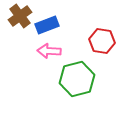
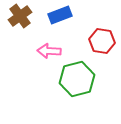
blue rectangle: moved 13 px right, 10 px up
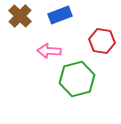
brown cross: rotated 10 degrees counterclockwise
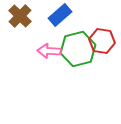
blue rectangle: rotated 20 degrees counterclockwise
green hexagon: moved 1 px right, 30 px up
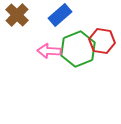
brown cross: moved 3 px left, 1 px up
green hexagon: rotated 8 degrees counterclockwise
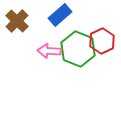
brown cross: moved 6 px down
red hexagon: rotated 25 degrees clockwise
green hexagon: rotated 16 degrees counterclockwise
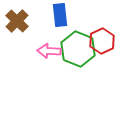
blue rectangle: rotated 55 degrees counterclockwise
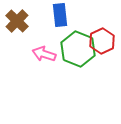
pink arrow: moved 5 px left, 3 px down; rotated 15 degrees clockwise
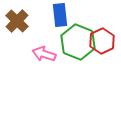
green hexagon: moved 7 px up
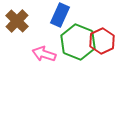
blue rectangle: rotated 30 degrees clockwise
